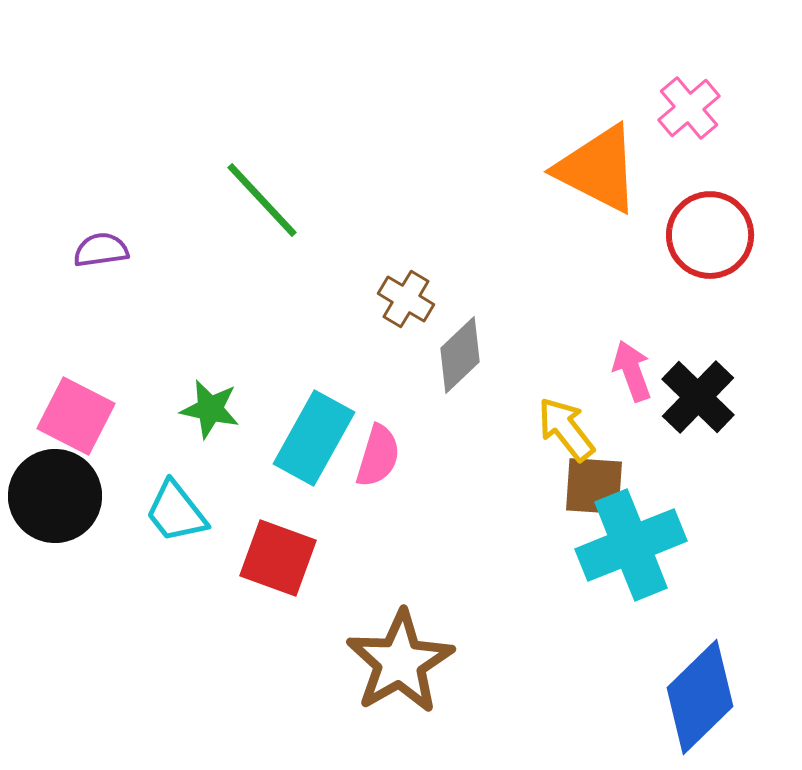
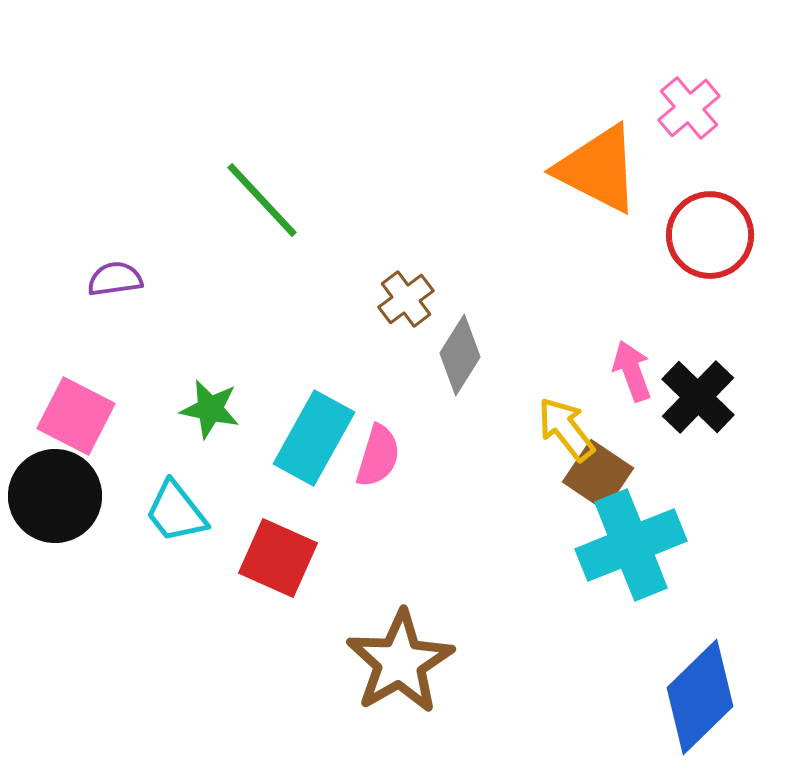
purple semicircle: moved 14 px right, 29 px down
brown cross: rotated 22 degrees clockwise
gray diamond: rotated 14 degrees counterclockwise
brown square: moved 4 px right, 11 px up; rotated 30 degrees clockwise
red square: rotated 4 degrees clockwise
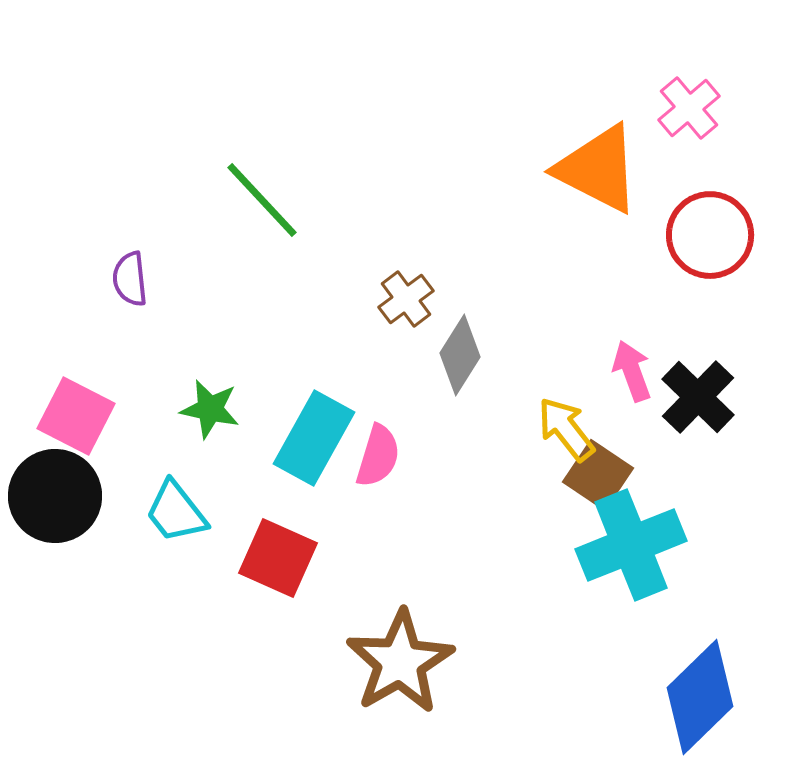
purple semicircle: moved 15 px right; rotated 88 degrees counterclockwise
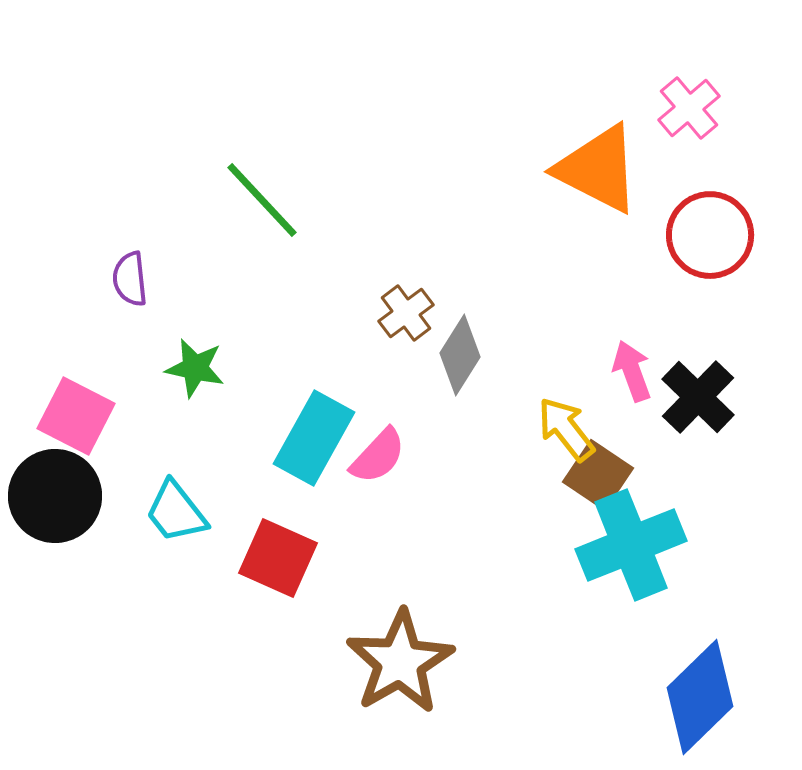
brown cross: moved 14 px down
green star: moved 15 px left, 41 px up
pink semicircle: rotated 26 degrees clockwise
